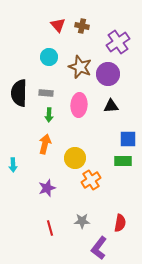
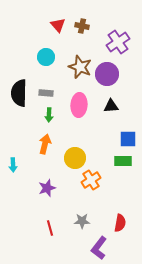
cyan circle: moved 3 px left
purple circle: moved 1 px left
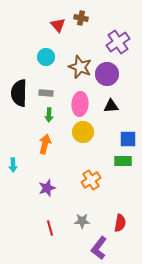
brown cross: moved 1 px left, 8 px up
pink ellipse: moved 1 px right, 1 px up
yellow circle: moved 8 px right, 26 px up
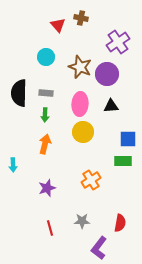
green arrow: moved 4 px left
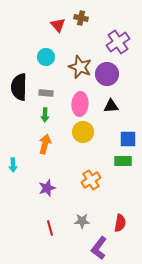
black semicircle: moved 6 px up
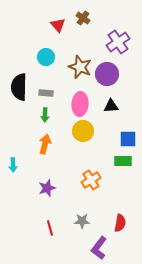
brown cross: moved 2 px right; rotated 24 degrees clockwise
yellow circle: moved 1 px up
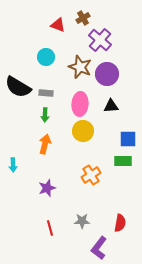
brown cross: rotated 24 degrees clockwise
red triangle: rotated 28 degrees counterclockwise
purple cross: moved 18 px left, 2 px up; rotated 15 degrees counterclockwise
black semicircle: moved 1 px left; rotated 60 degrees counterclockwise
orange cross: moved 5 px up
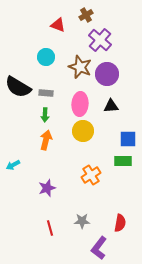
brown cross: moved 3 px right, 3 px up
orange arrow: moved 1 px right, 4 px up
cyan arrow: rotated 64 degrees clockwise
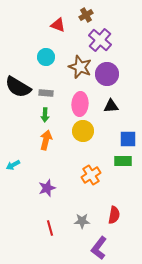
red semicircle: moved 6 px left, 8 px up
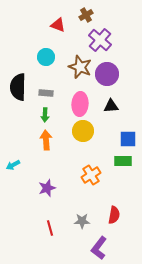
black semicircle: rotated 60 degrees clockwise
orange arrow: rotated 18 degrees counterclockwise
